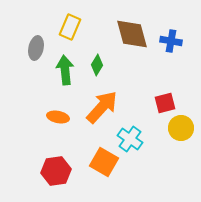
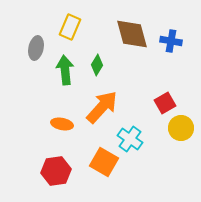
red square: rotated 15 degrees counterclockwise
orange ellipse: moved 4 px right, 7 px down
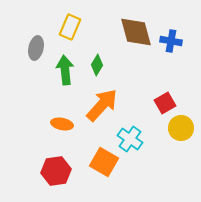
brown diamond: moved 4 px right, 2 px up
orange arrow: moved 2 px up
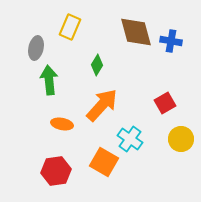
green arrow: moved 16 px left, 10 px down
yellow circle: moved 11 px down
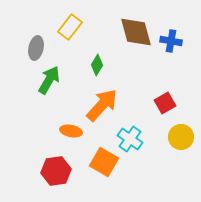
yellow rectangle: rotated 15 degrees clockwise
green arrow: rotated 36 degrees clockwise
orange ellipse: moved 9 px right, 7 px down
yellow circle: moved 2 px up
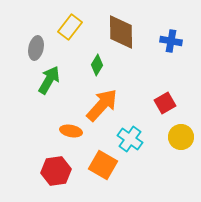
brown diamond: moved 15 px left; rotated 15 degrees clockwise
orange square: moved 1 px left, 3 px down
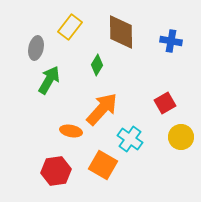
orange arrow: moved 4 px down
